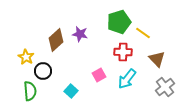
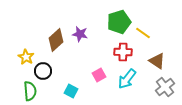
brown triangle: moved 2 px down; rotated 12 degrees counterclockwise
cyan square: rotated 16 degrees counterclockwise
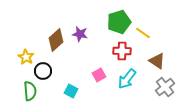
red cross: moved 1 px left, 1 px up
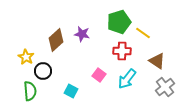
purple star: moved 2 px right
pink square: rotated 24 degrees counterclockwise
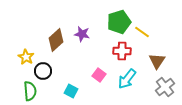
yellow line: moved 1 px left, 1 px up
brown triangle: rotated 30 degrees clockwise
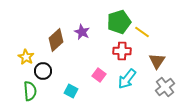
purple star: moved 2 px up; rotated 14 degrees clockwise
